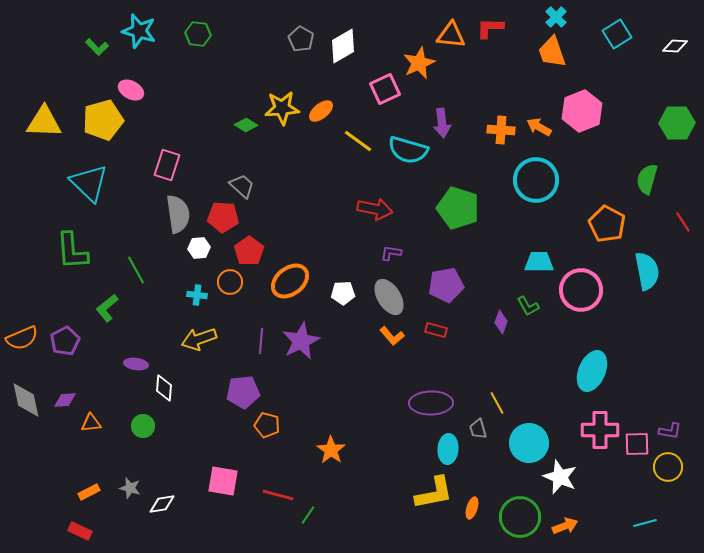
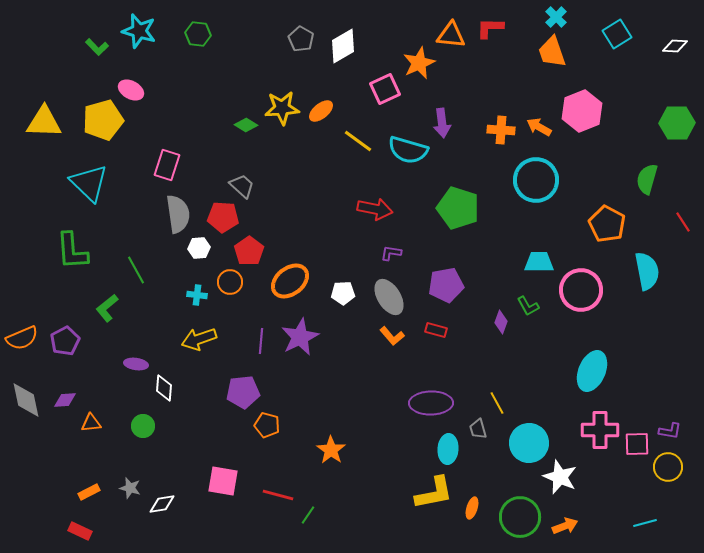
purple star at (301, 341): moved 1 px left, 4 px up
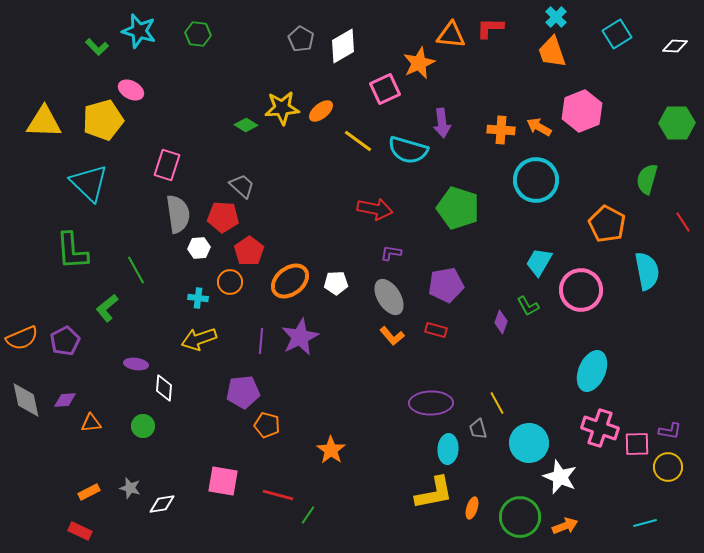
cyan trapezoid at (539, 262): rotated 60 degrees counterclockwise
white pentagon at (343, 293): moved 7 px left, 10 px up
cyan cross at (197, 295): moved 1 px right, 3 px down
pink cross at (600, 430): moved 2 px up; rotated 18 degrees clockwise
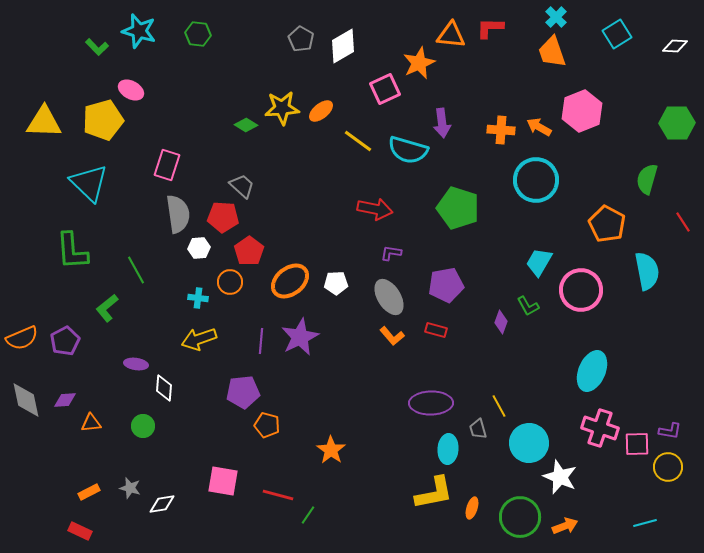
yellow line at (497, 403): moved 2 px right, 3 px down
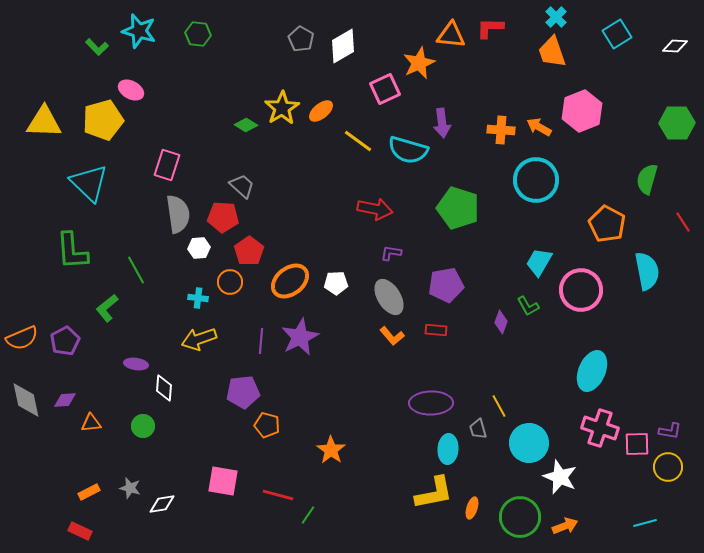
yellow star at (282, 108): rotated 28 degrees counterclockwise
red rectangle at (436, 330): rotated 10 degrees counterclockwise
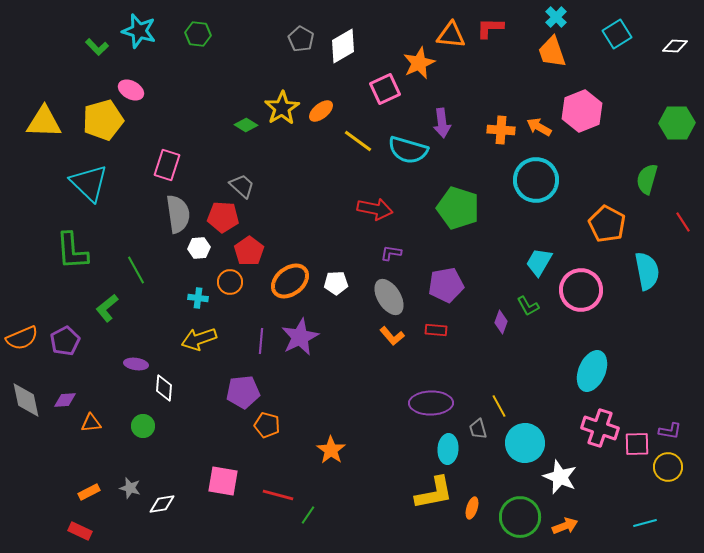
cyan circle at (529, 443): moved 4 px left
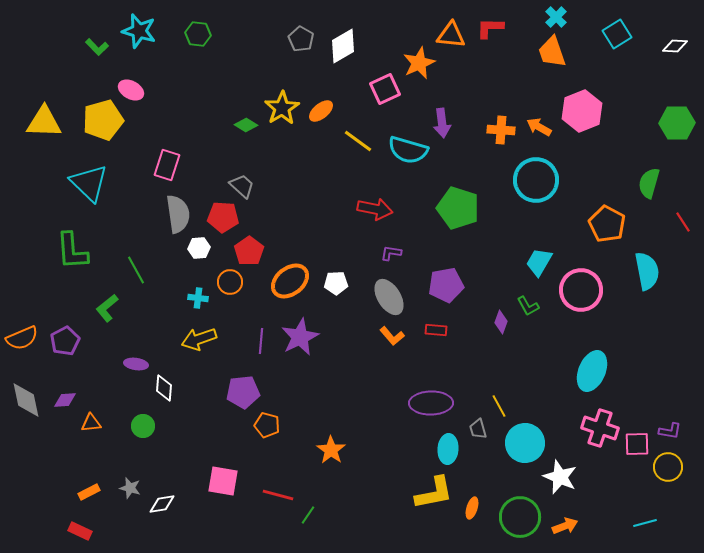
green semicircle at (647, 179): moved 2 px right, 4 px down
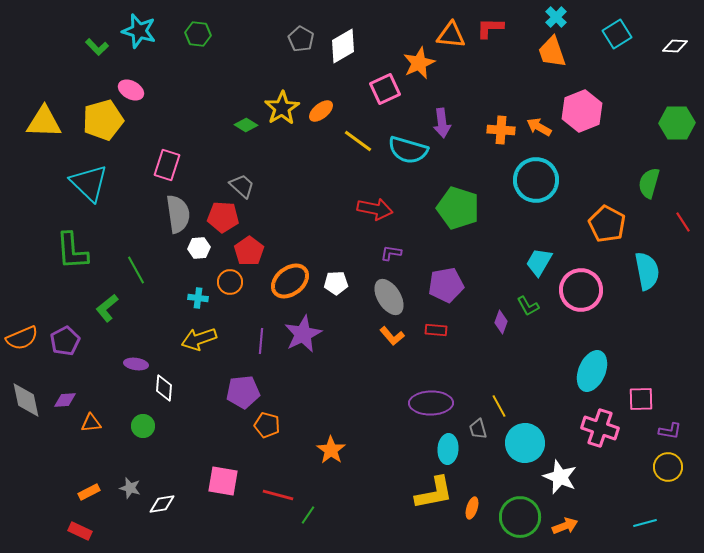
purple star at (300, 337): moved 3 px right, 3 px up
pink square at (637, 444): moved 4 px right, 45 px up
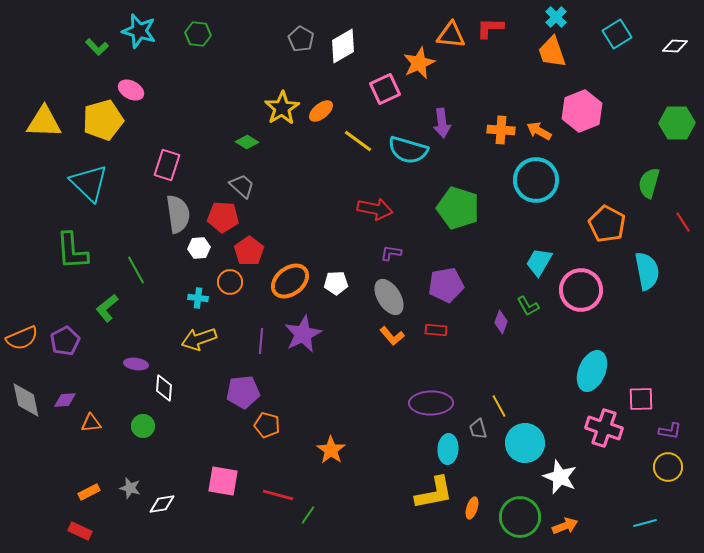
green diamond at (246, 125): moved 1 px right, 17 px down
orange arrow at (539, 127): moved 4 px down
pink cross at (600, 428): moved 4 px right
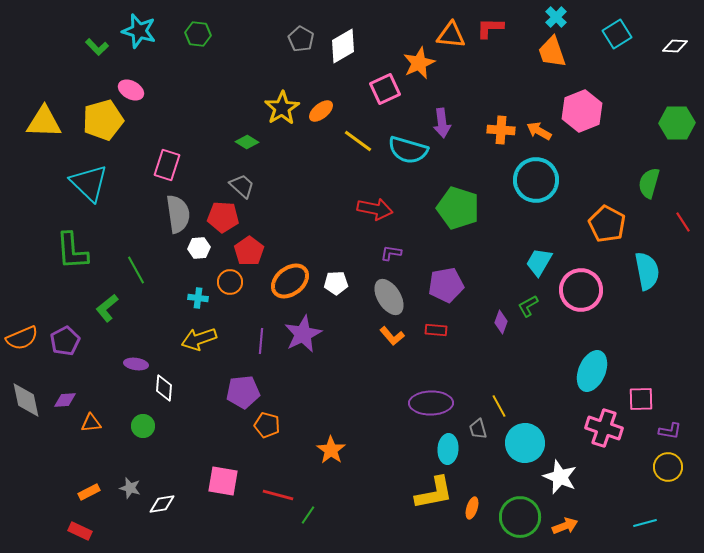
green L-shape at (528, 306): rotated 90 degrees clockwise
